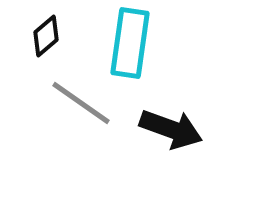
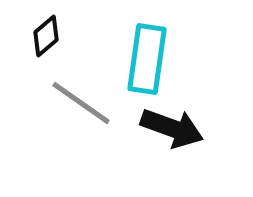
cyan rectangle: moved 17 px right, 16 px down
black arrow: moved 1 px right, 1 px up
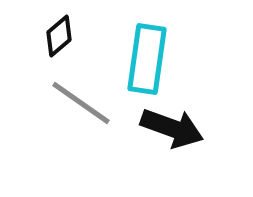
black diamond: moved 13 px right
